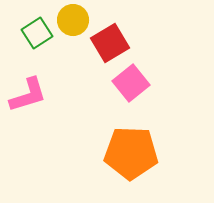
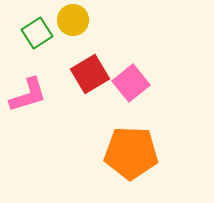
red square: moved 20 px left, 31 px down
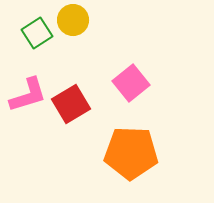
red square: moved 19 px left, 30 px down
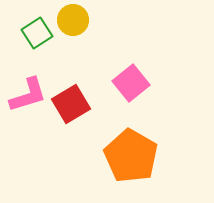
orange pentagon: moved 3 px down; rotated 28 degrees clockwise
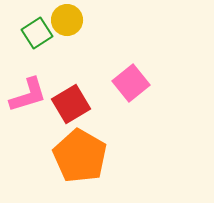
yellow circle: moved 6 px left
orange pentagon: moved 51 px left
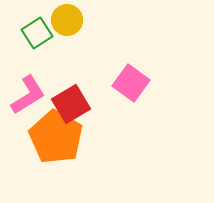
pink square: rotated 15 degrees counterclockwise
pink L-shape: rotated 15 degrees counterclockwise
orange pentagon: moved 24 px left, 19 px up
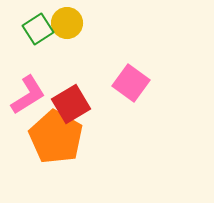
yellow circle: moved 3 px down
green square: moved 1 px right, 4 px up
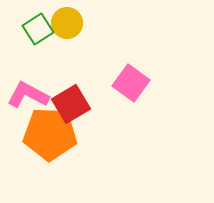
pink L-shape: rotated 120 degrees counterclockwise
orange pentagon: moved 6 px left, 3 px up; rotated 28 degrees counterclockwise
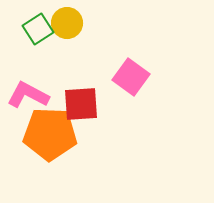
pink square: moved 6 px up
red square: moved 10 px right; rotated 27 degrees clockwise
